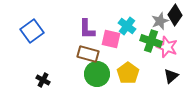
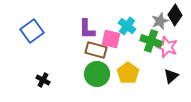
brown rectangle: moved 8 px right, 4 px up
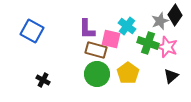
blue square: rotated 25 degrees counterclockwise
green cross: moved 3 px left, 2 px down
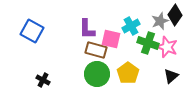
cyan cross: moved 4 px right; rotated 24 degrees clockwise
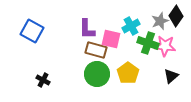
black diamond: moved 1 px right, 1 px down
pink star: moved 2 px left, 1 px up; rotated 15 degrees counterclockwise
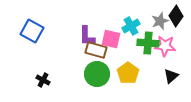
purple L-shape: moved 7 px down
green cross: rotated 15 degrees counterclockwise
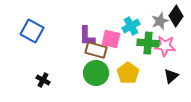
green circle: moved 1 px left, 1 px up
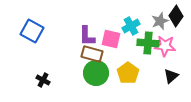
brown rectangle: moved 4 px left, 4 px down
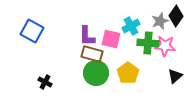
black triangle: moved 4 px right
black cross: moved 2 px right, 2 px down
